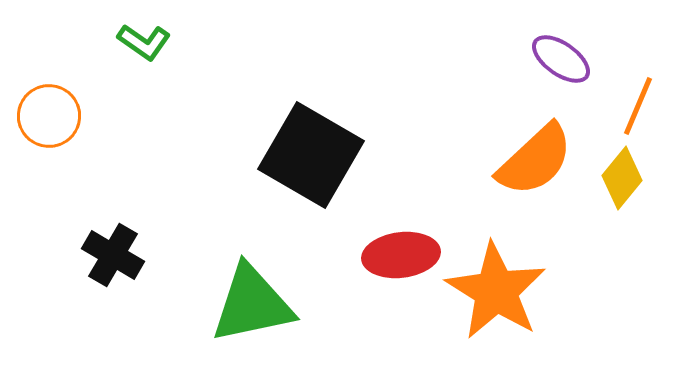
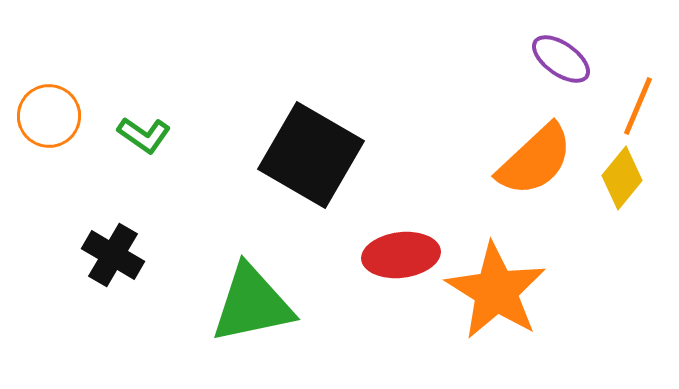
green L-shape: moved 93 px down
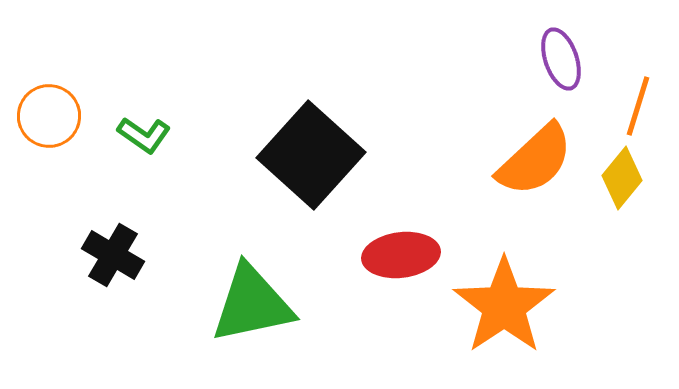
purple ellipse: rotated 36 degrees clockwise
orange line: rotated 6 degrees counterclockwise
black square: rotated 12 degrees clockwise
orange star: moved 8 px right, 15 px down; rotated 6 degrees clockwise
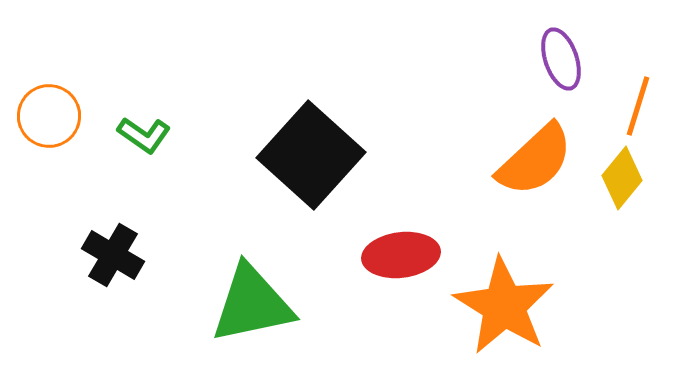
orange star: rotated 6 degrees counterclockwise
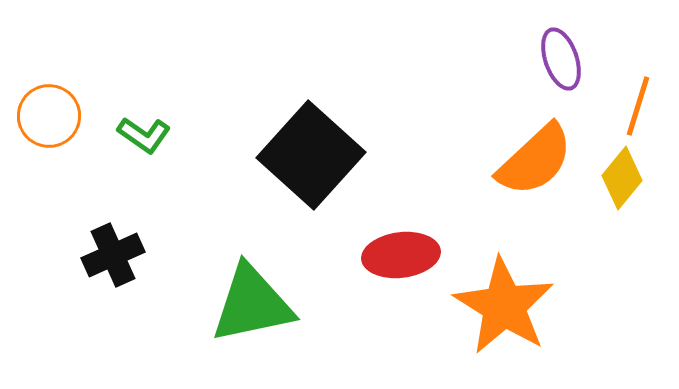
black cross: rotated 36 degrees clockwise
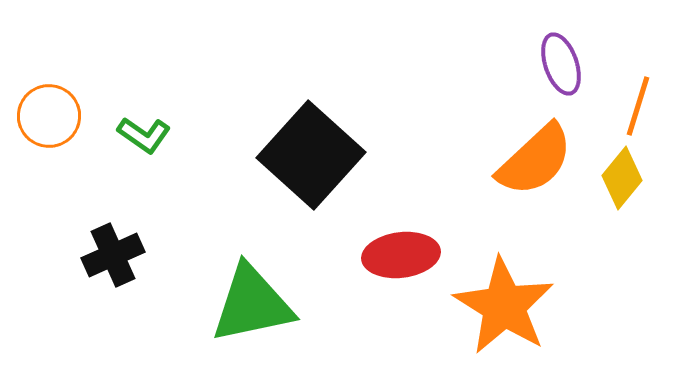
purple ellipse: moved 5 px down
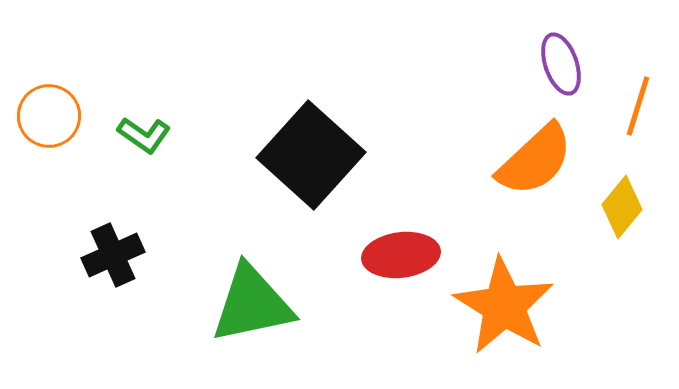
yellow diamond: moved 29 px down
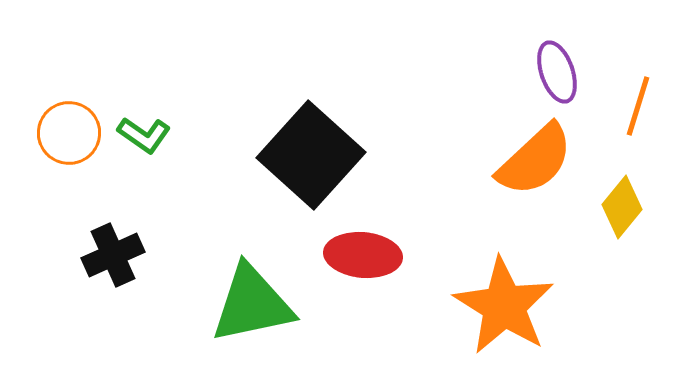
purple ellipse: moved 4 px left, 8 px down
orange circle: moved 20 px right, 17 px down
red ellipse: moved 38 px left; rotated 12 degrees clockwise
